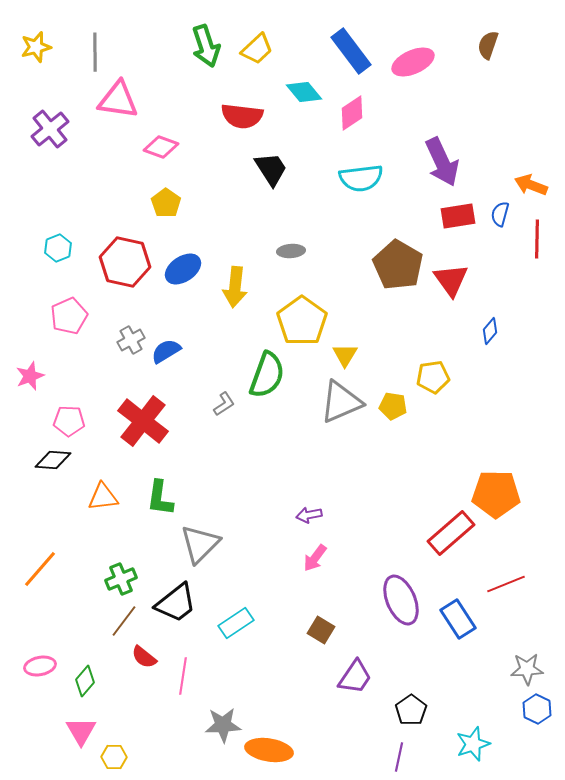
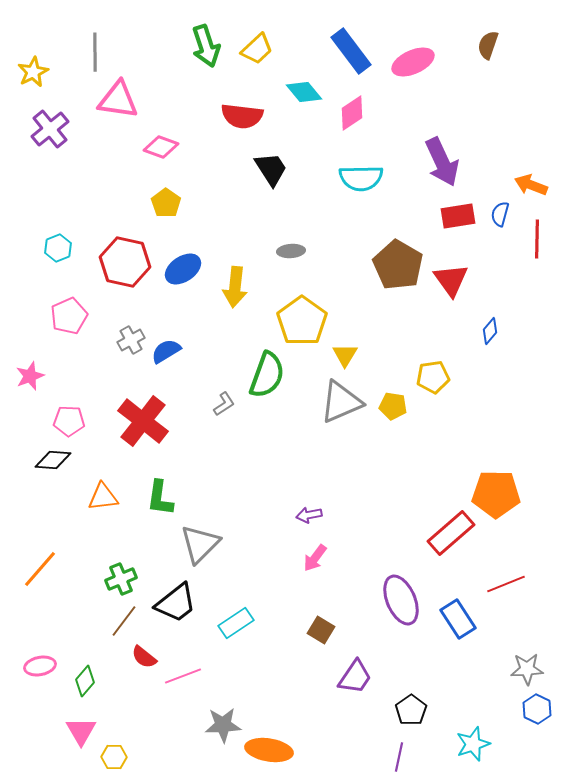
yellow star at (36, 47): moved 3 px left, 25 px down; rotated 12 degrees counterclockwise
cyan semicircle at (361, 178): rotated 6 degrees clockwise
pink line at (183, 676): rotated 60 degrees clockwise
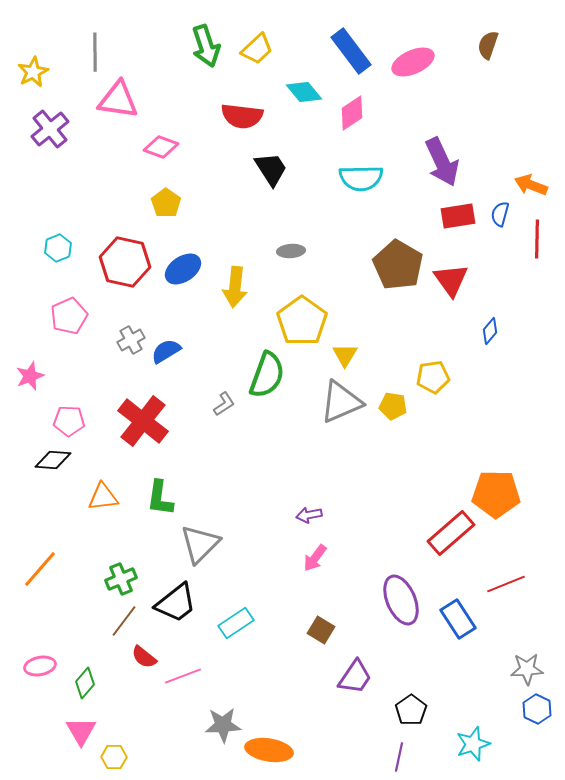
green diamond at (85, 681): moved 2 px down
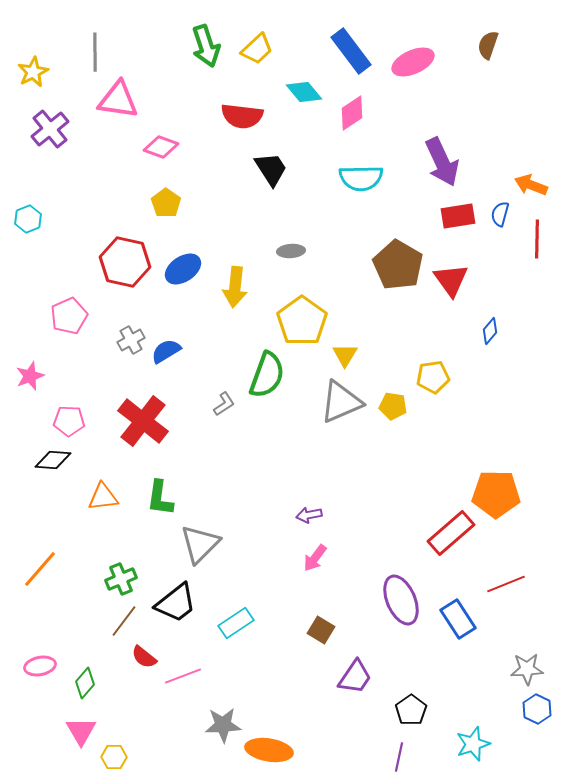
cyan hexagon at (58, 248): moved 30 px left, 29 px up
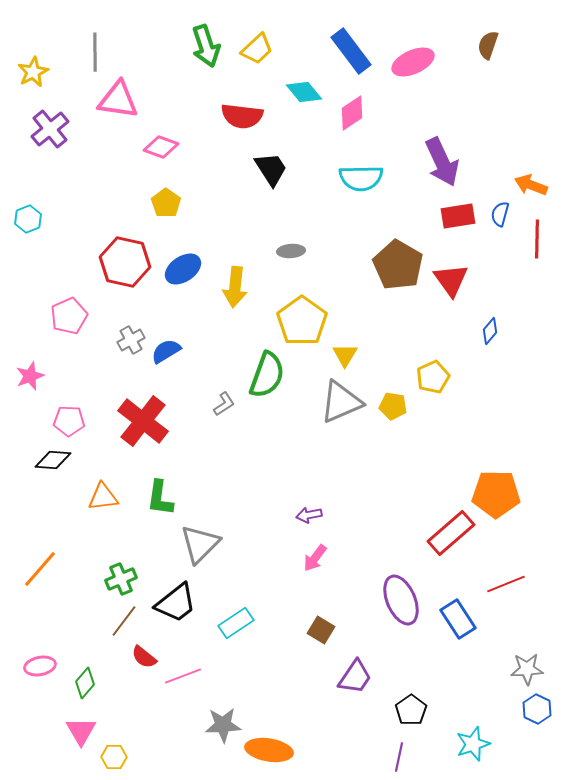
yellow pentagon at (433, 377): rotated 16 degrees counterclockwise
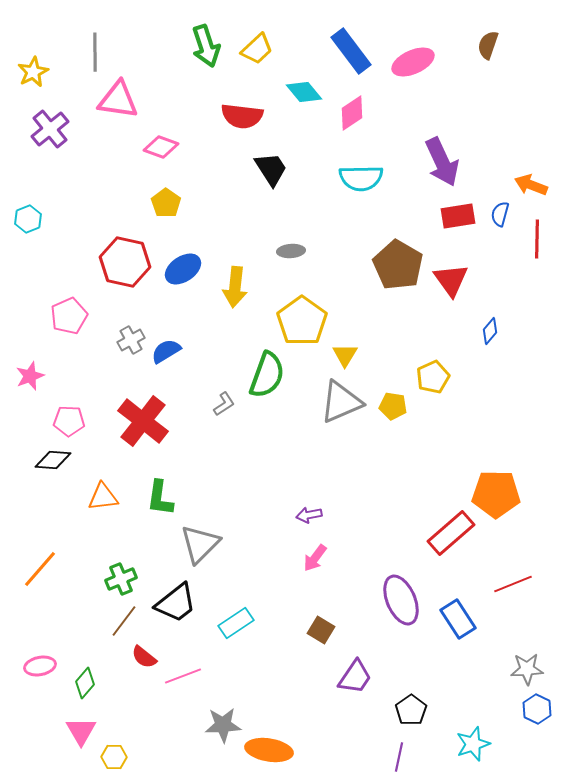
red line at (506, 584): moved 7 px right
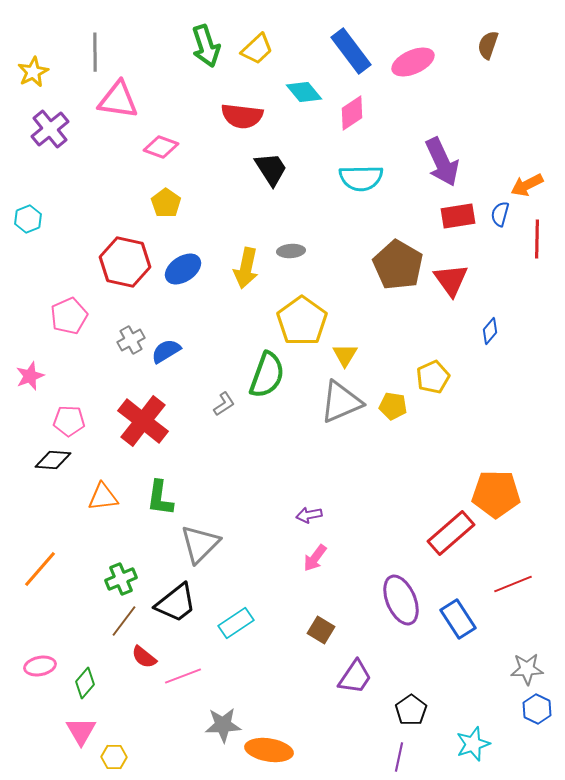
orange arrow at (531, 185): moved 4 px left; rotated 48 degrees counterclockwise
yellow arrow at (235, 287): moved 11 px right, 19 px up; rotated 6 degrees clockwise
